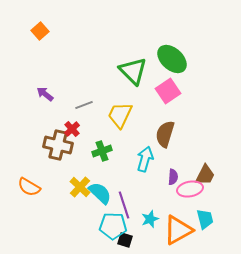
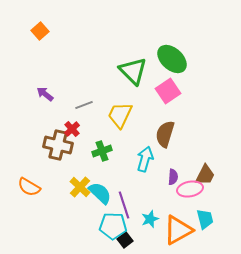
black square: rotated 35 degrees clockwise
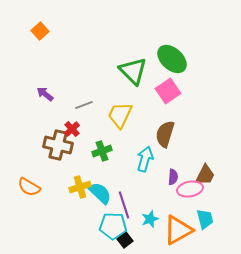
yellow cross: rotated 30 degrees clockwise
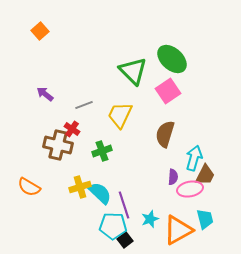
red cross: rotated 14 degrees counterclockwise
cyan arrow: moved 49 px right, 1 px up
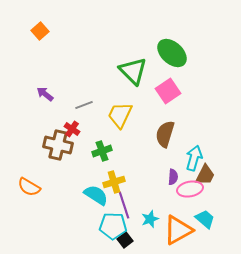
green ellipse: moved 6 px up
yellow cross: moved 34 px right, 5 px up
cyan semicircle: moved 4 px left, 2 px down; rotated 10 degrees counterclockwise
cyan trapezoid: rotated 35 degrees counterclockwise
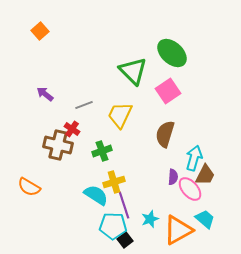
pink ellipse: rotated 60 degrees clockwise
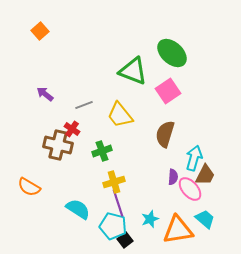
green triangle: rotated 24 degrees counterclockwise
yellow trapezoid: rotated 64 degrees counterclockwise
cyan semicircle: moved 18 px left, 14 px down
purple line: moved 6 px left, 2 px up
cyan pentagon: rotated 12 degrees clockwise
orange triangle: rotated 20 degrees clockwise
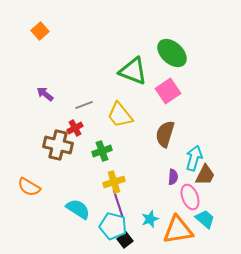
red cross: moved 3 px right, 1 px up; rotated 28 degrees clockwise
pink ellipse: moved 8 px down; rotated 20 degrees clockwise
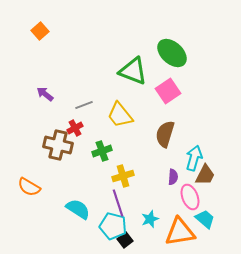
yellow cross: moved 9 px right, 6 px up
orange triangle: moved 2 px right, 2 px down
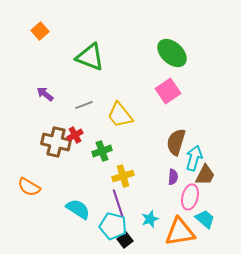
green triangle: moved 43 px left, 14 px up
red cross: moved 7 px down
brown semicircle: moved 11 px right, 8 px down
brown cross: moved 2 px left, 3 px up
pink ellipse: rotated 35 degrees clockwise
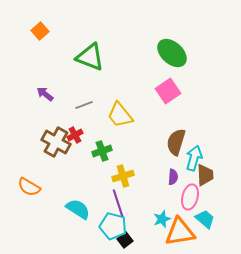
brown cross: rotated 16 degrees clockwise
brown trapezoid: rotated 30 degrees counterclockwise
cyan star: moved 12 px right
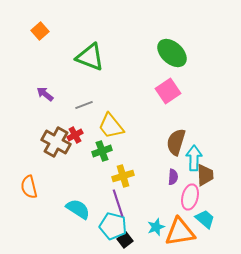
yellow trapezoid: moved 9 px left, 11 px down
cyan arrow: rotated 15 degrees counterclockwise
orange semicircle: rotated 45 degrees clockwise
cyan star: moved 6 px left, 8 px down
